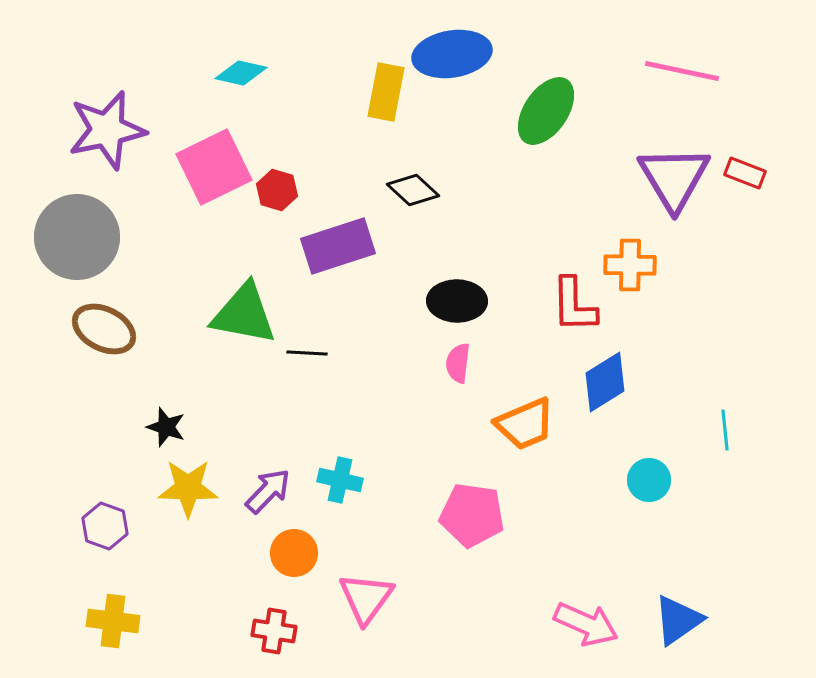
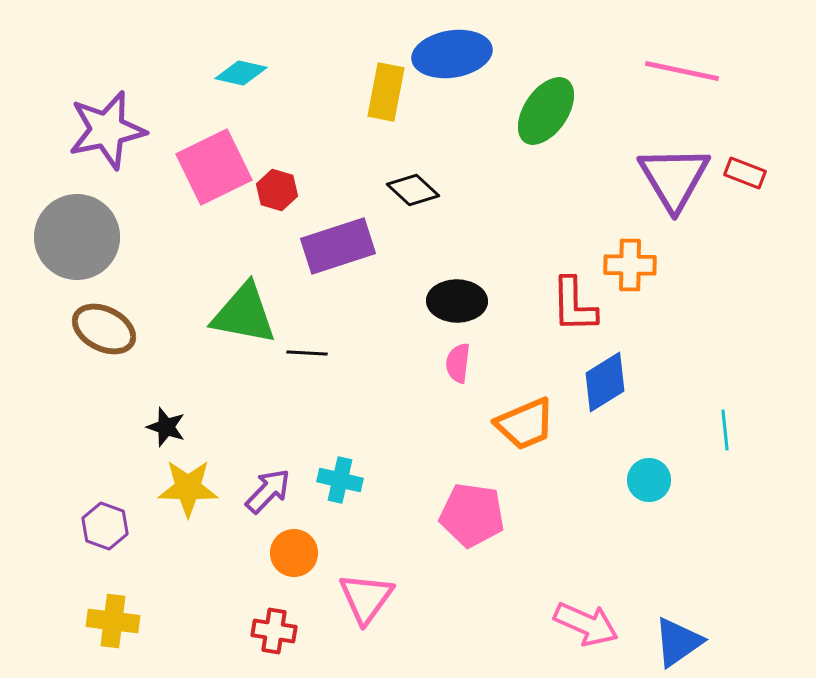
blue triangle: moved 22 px down
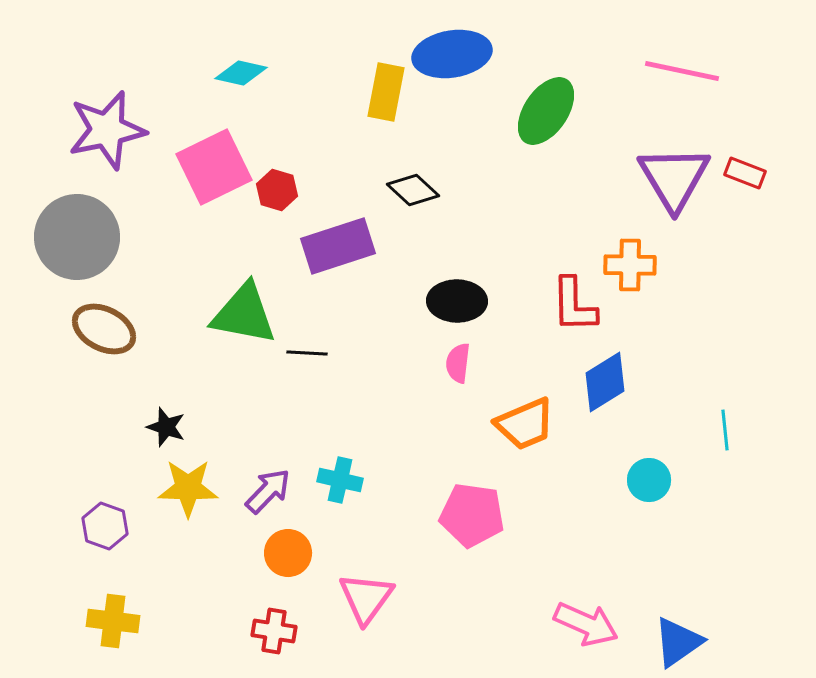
orange circle: moved 6 px left
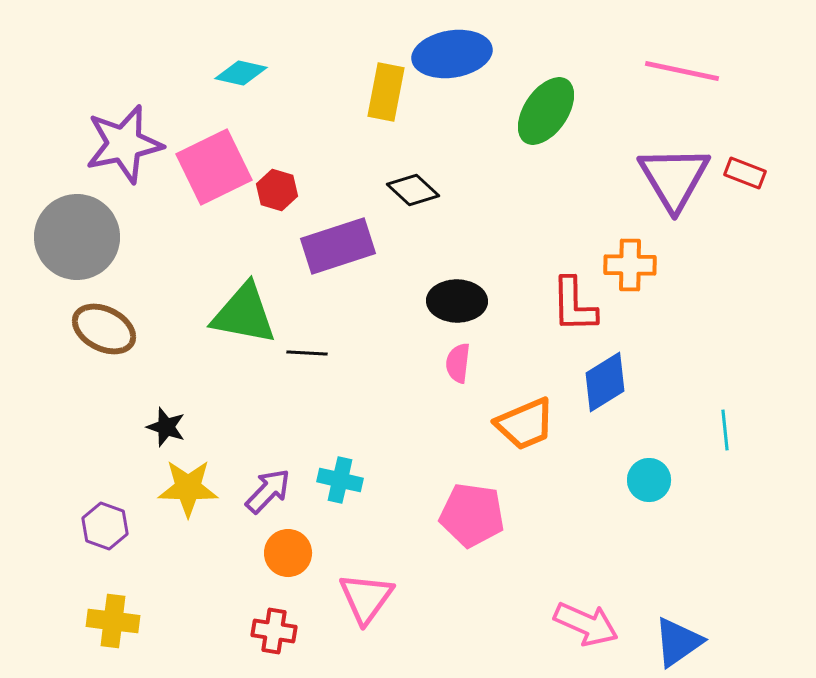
purple star: moved 17 px right, 14 px down
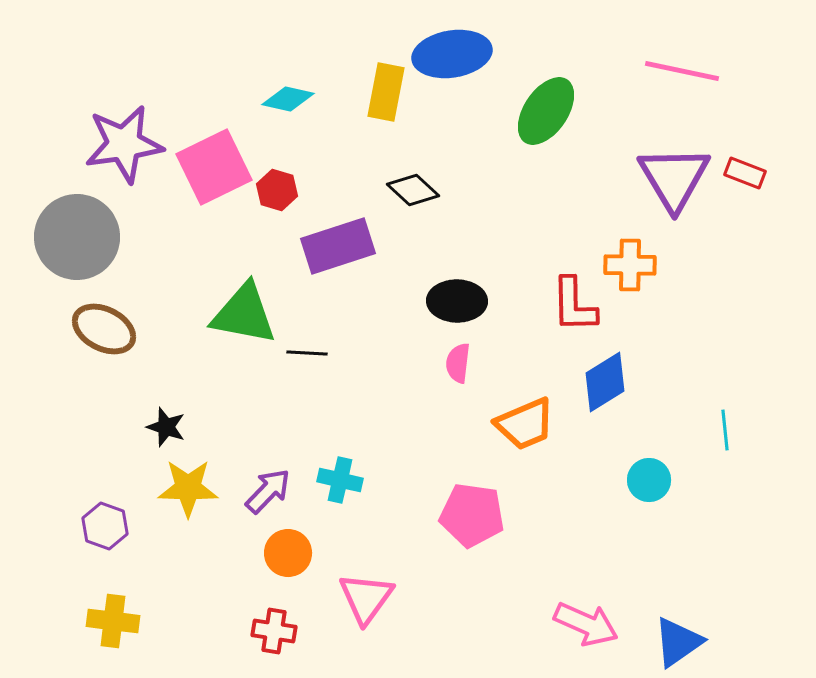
cyan diamond: moved 47 px right, 26 px down
purple star: rotated 4 degrees clockwise
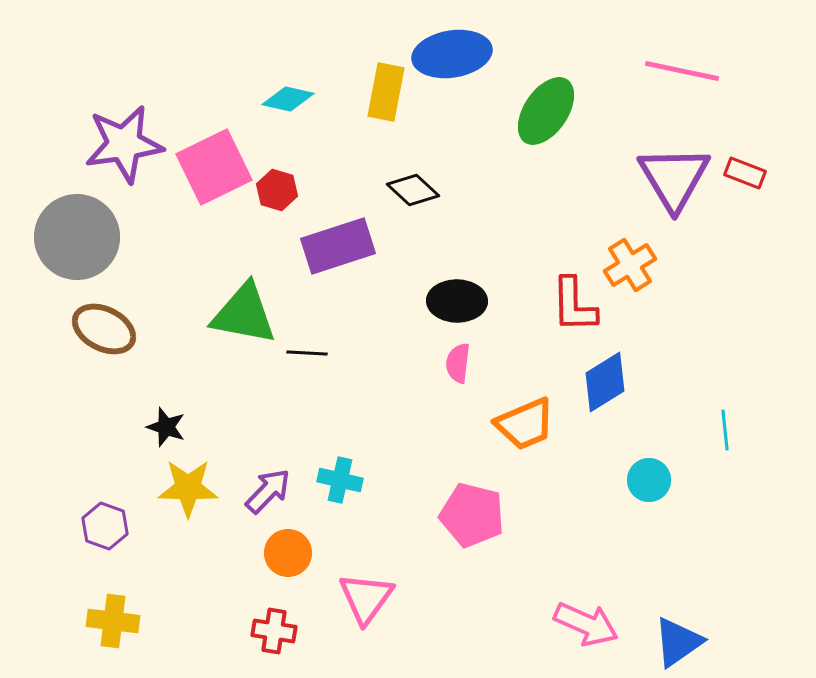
orange cross: rotated 33 degrees counterclockwise
pink pentagon: rotated 6 degrees clockwise
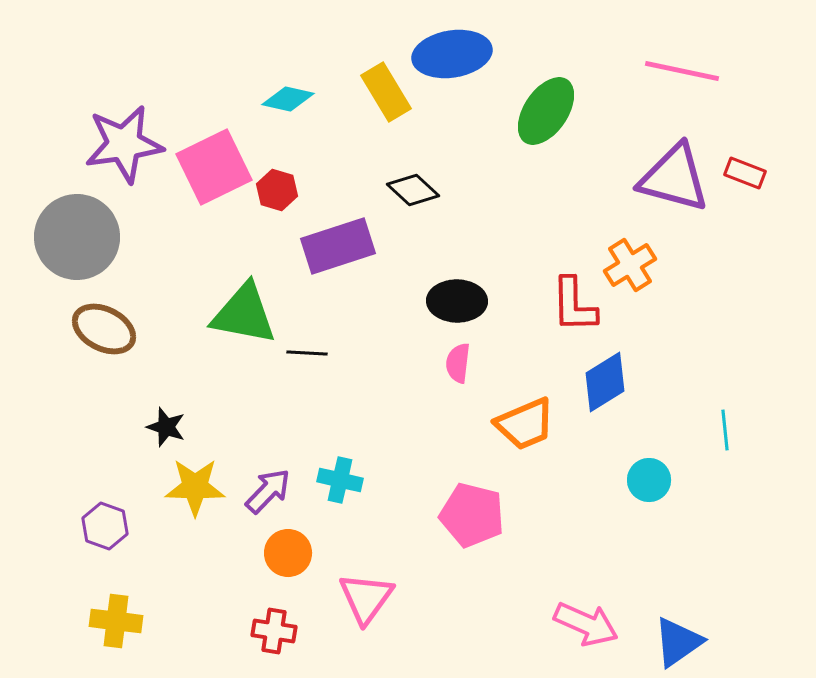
yellow rectangle: rotated 42 degrees counterclockwise
purple triangle: rotated 44 degrees counterclockwise
yellow star: moved 7 px right, 1 px up
yellow cross: moved 3 px right
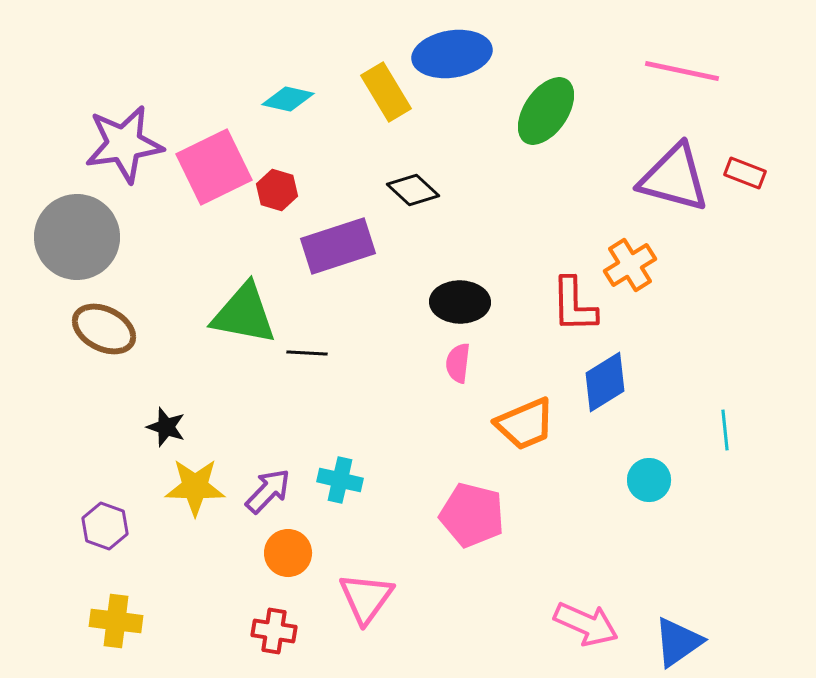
black ellipse: moved 3 px right, 1 px down
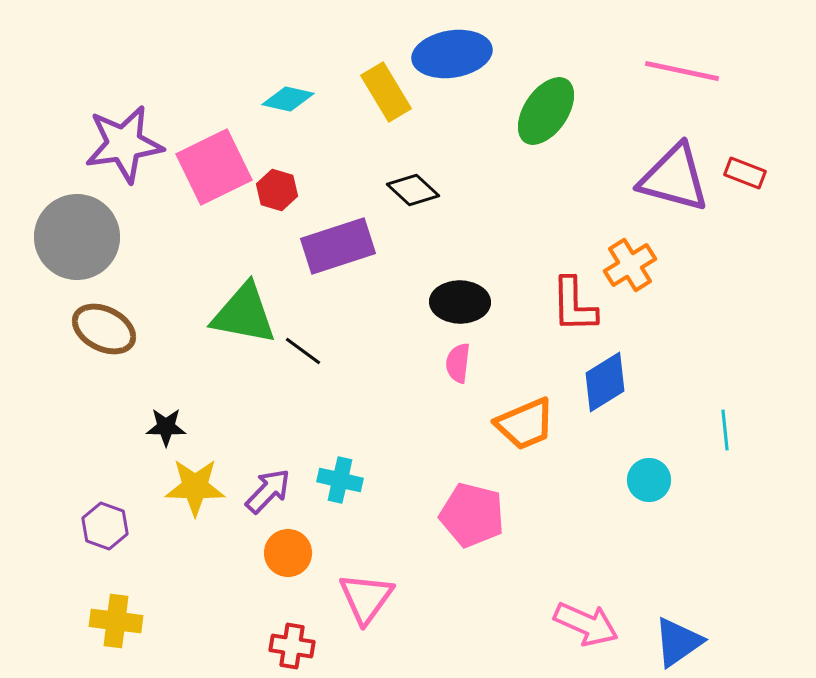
black line: moved 4 px left, 2 px up; rotated 33 degrees clockwise
black star: rotated 18 degrees counterclockwise
red cross: moved 18 px right, 15 px down
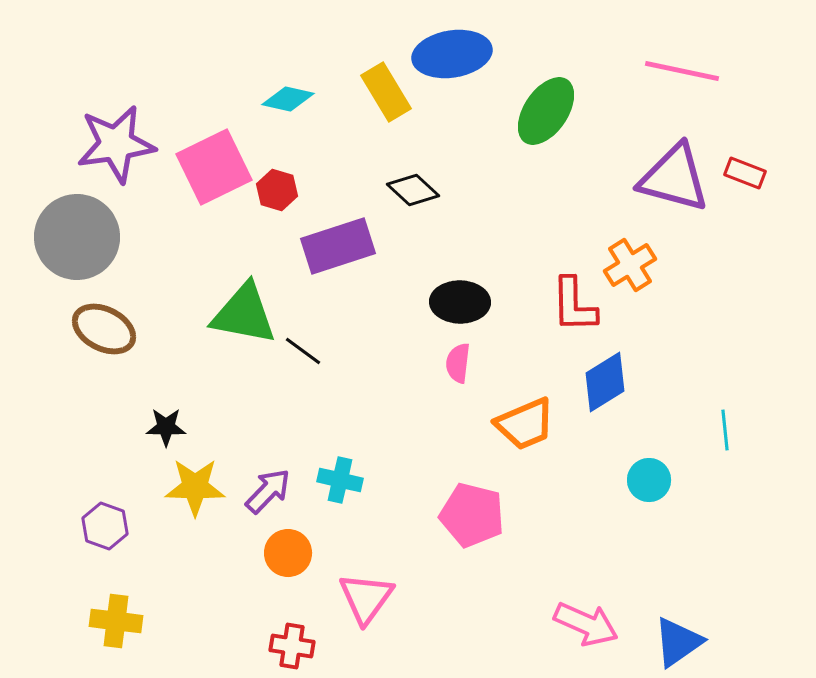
purple star: moved 8 px left
